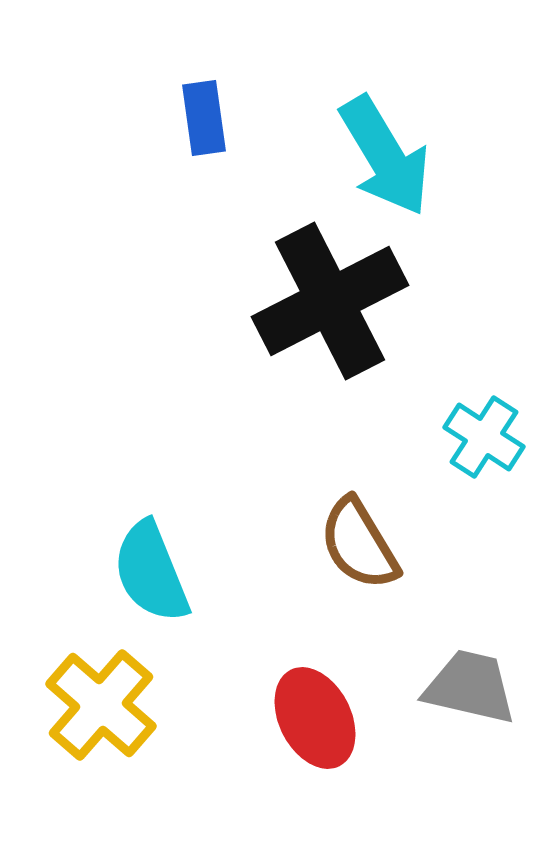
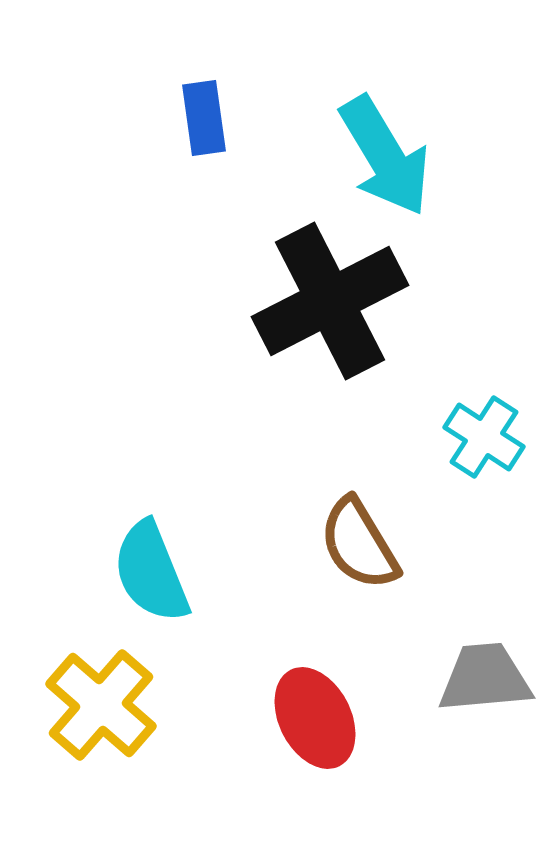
gray trapezoid: moved 15 px right, 9 px up; rotated 18 degrees counterclockwise
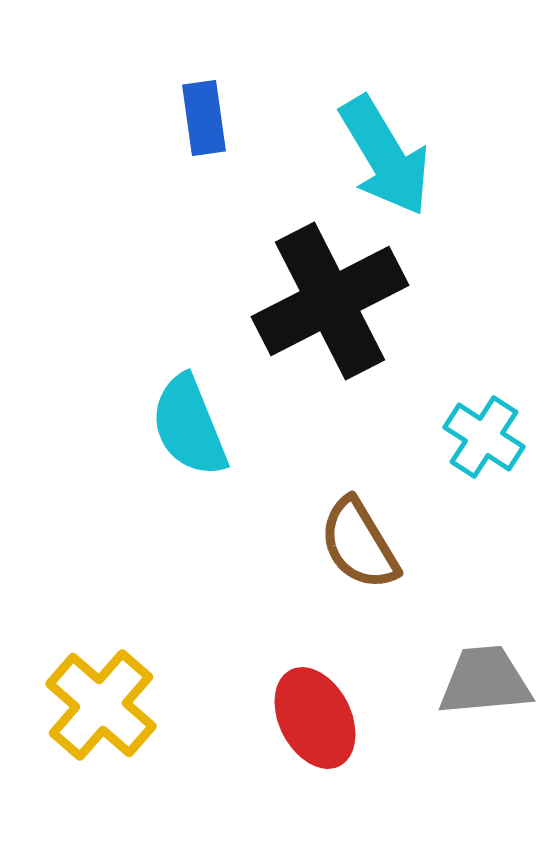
cyan semicircle: moved 38 px right, 146 px up
gray trapezoid: moved 3 px down
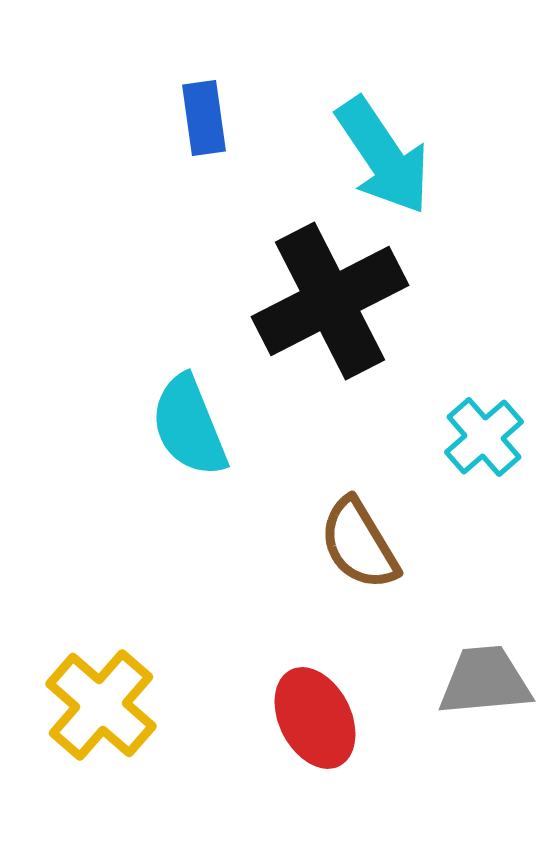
cyan arrow: moved 2 px left; rotated 3 degrees counterclockwise
cyan cross: rotated 16 degrees clockwise
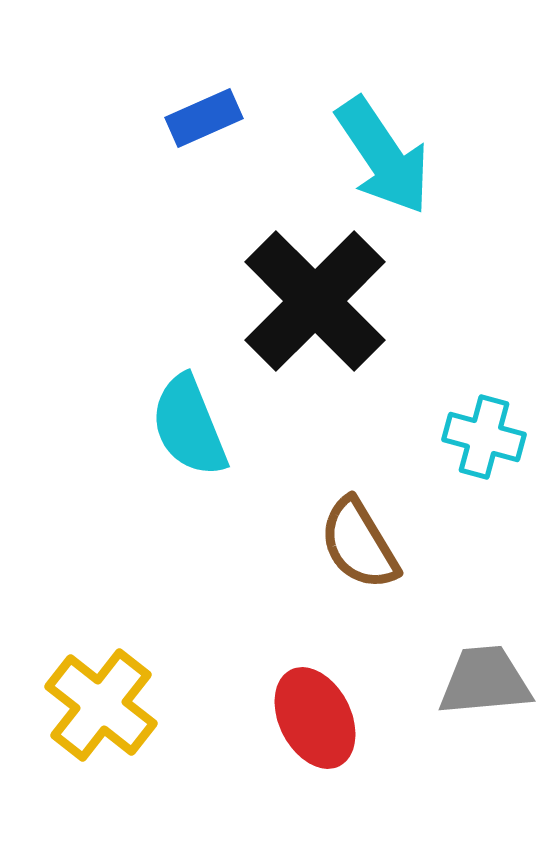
blue rectangle: rotated 74 degrees clockwise
black cross: moved 15 px left; rotated 18 degrees counterclockwise
cyan cross: rotated 34 degrees counterclockwise
yellow cross: rotated 3 degrees counterclockwise
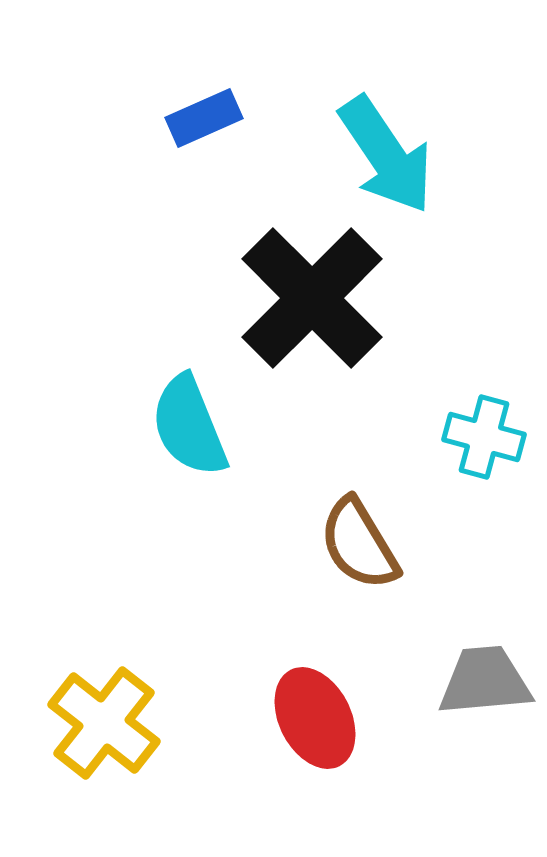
cyan arrow: moved 3 px right, 1 px up
black cross: moved 3 px left, 3 px up
yellow cross: moved 3 px right, 18 px down
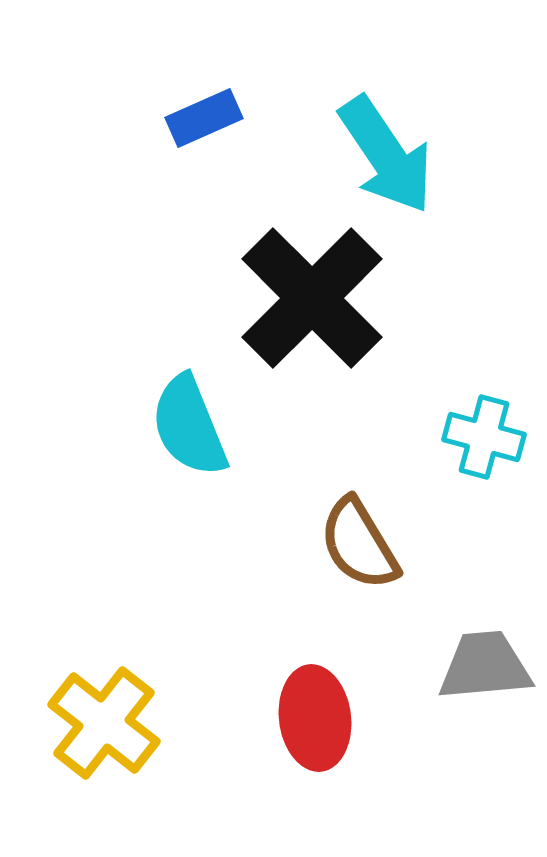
gray trapezoid: moved 15 px up
red ellipse: rotated 20 degrees clockwise
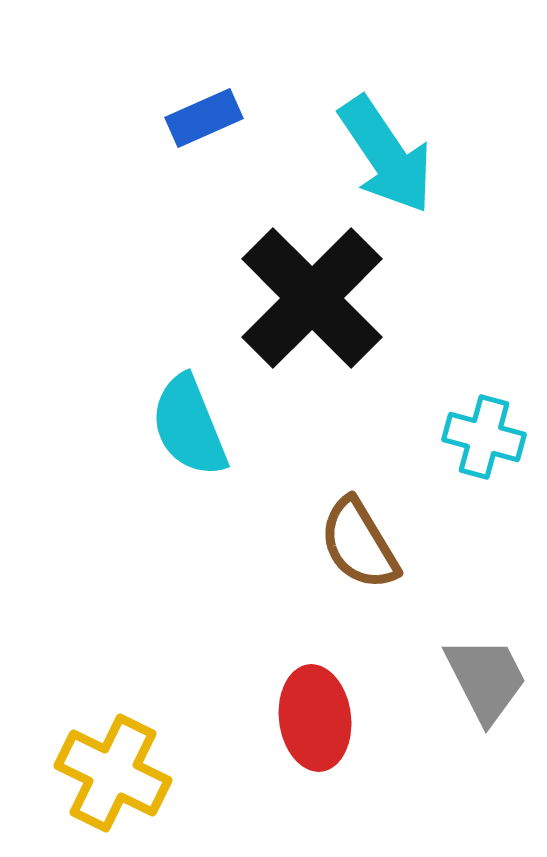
gray trapezoid: moved 1 px right, 13 px down; rotated 68 degrees clockwise
yellow cross: moved 9 px right, 50 px down; rotated 12 degrees counterclockwise
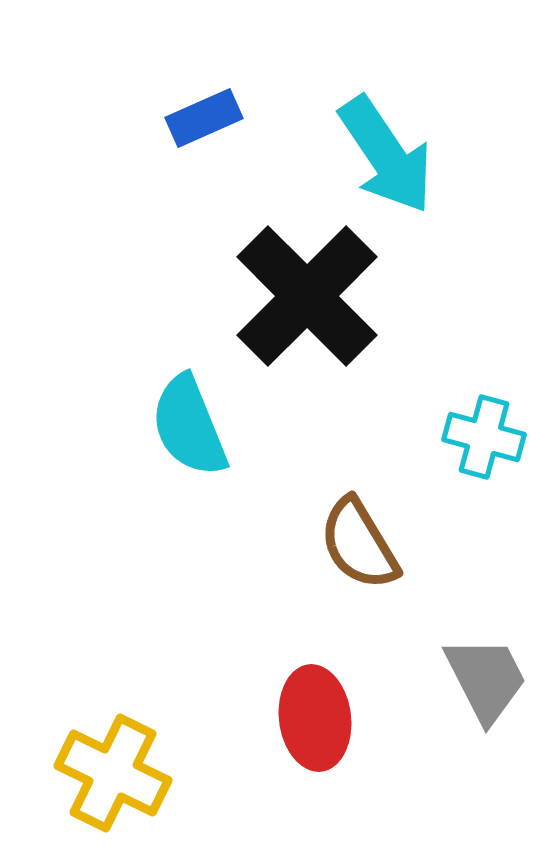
black cross: moved 5 px left, 2 px up
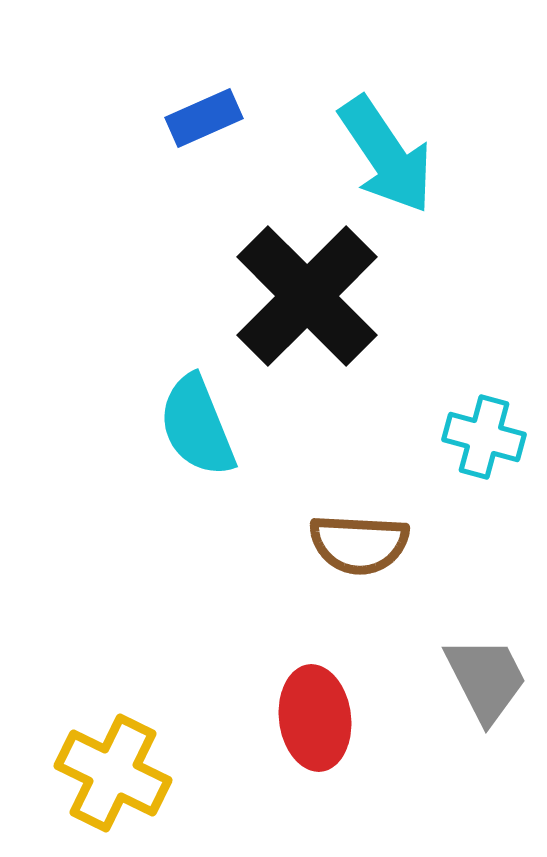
cyan semicircle: moved 8 px right
brown semicircle: rotated 56 degrees counterclockwise
